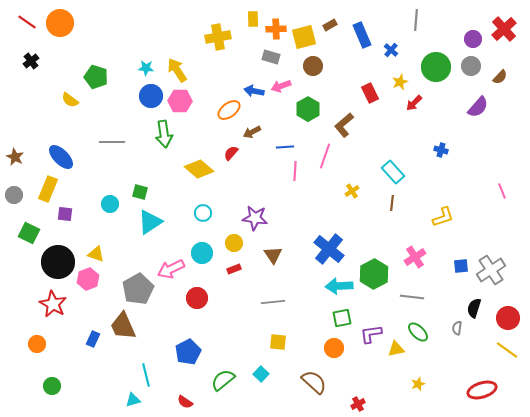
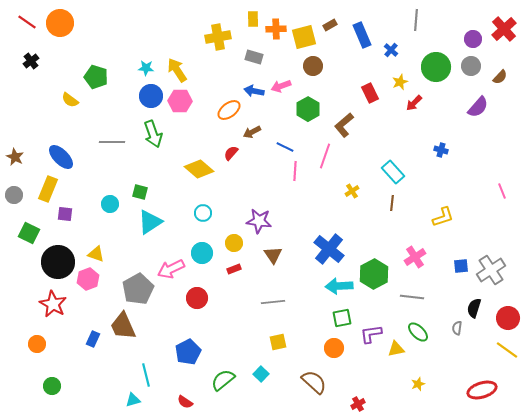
gray rectangle at (271, 57): moved 17 px left
green arrow at (164, 134): moved 11 px left; rotated 12 degrees counterclockwise
blue line at (285, 147): rotated 30 degrees clockwise
purple star at (255, 218): moved 4 px right, 3 px down
yellow square at (278, 342): rotated 18 degrees counterclockwise
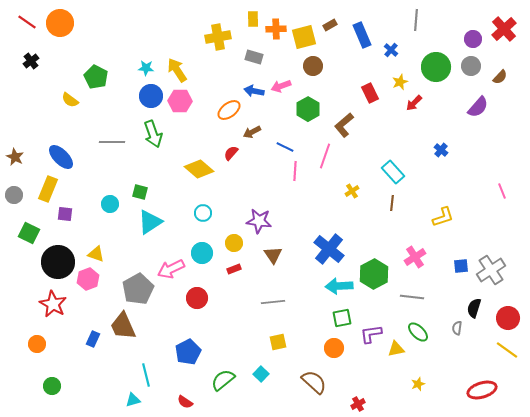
green pentagon at (96, 77): rotated 10 degrees clockwise
blue cross at (441, 150): rotated 24 degrees clockwise
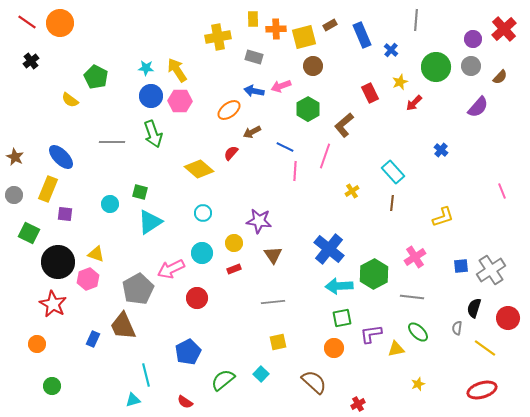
yellow line at (507, 350): moved 22 px left, 2 px up
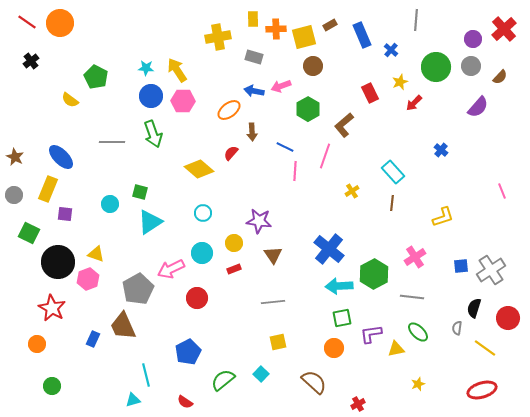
pink hexagon at (180, 101): moved 3 px right
brown arrow at (252, 132): rotated 66 degrees counterclockwise
red star at (53, 304): moved 1 px left, 4 px down
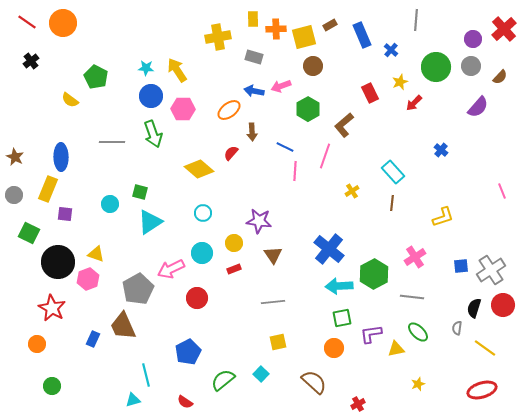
orange circle at (60, 23): moved 3 px right
pink hexagon at (183, 101): moved 8 px down
blue ellipse at (61, 157): rotated 44 degrees clockwise
red circle at (508, 318): moved 5 px left, 13 px up
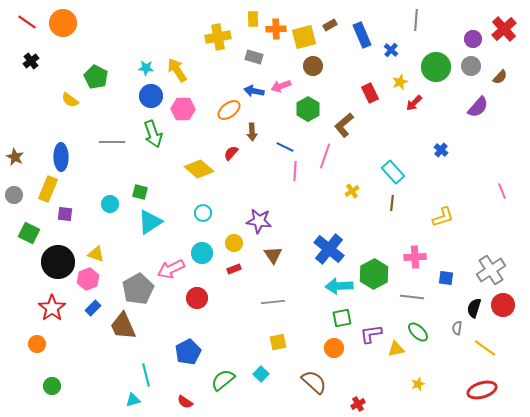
pink cross at (415, 257): rotated 30 degrees clockwise
blue square at (461, 266): moved 15 px left, 12 px down; rotated 14 degrees clockwise
red star at (52, 308): rotated 8 degrees clockwise
blue rectangle at (93, 339): moved 31 px up; rotated 21 degrees clockwise
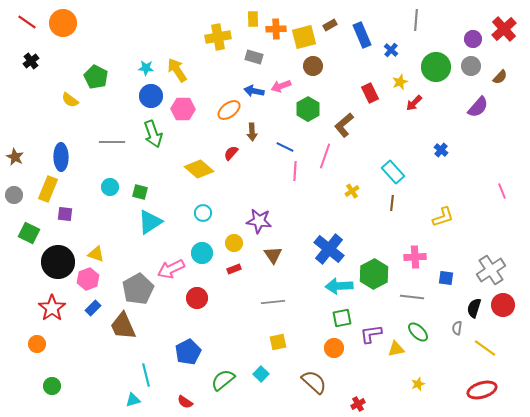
cyan circle at (110, 204): moved 17 px up
